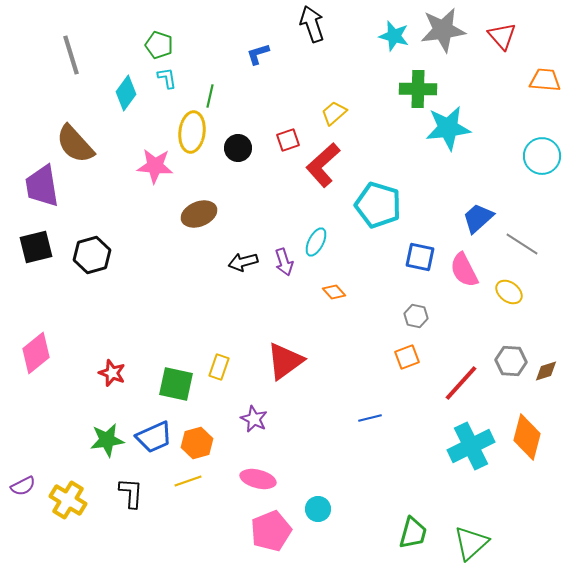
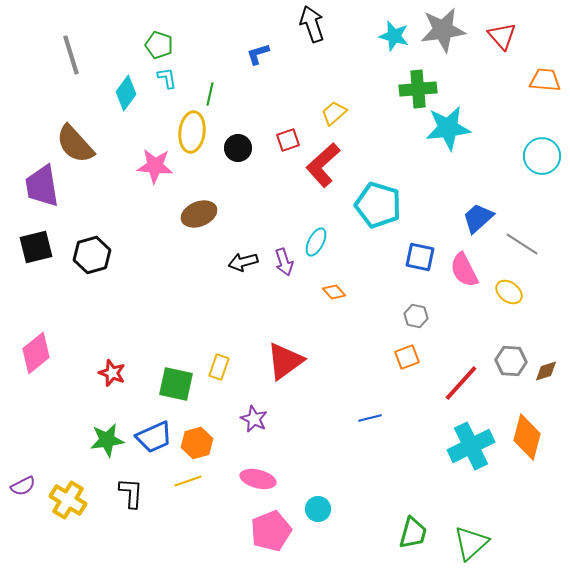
green cross at (418, 89): rotated 6 degrees counterclockwise
green line at (210, 96): moved 2 px up
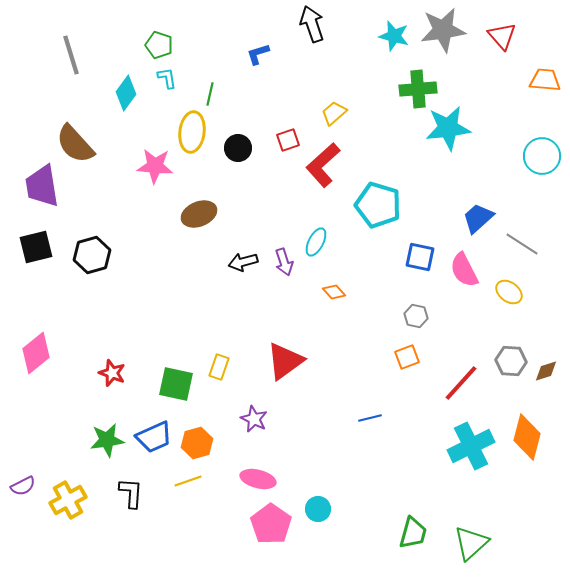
yellow cross at (68, 500): rotated 30 degrees clockwise
pink pentagon at (271, 531): moved 7 px up; rotated 15 degrees counterclockwise
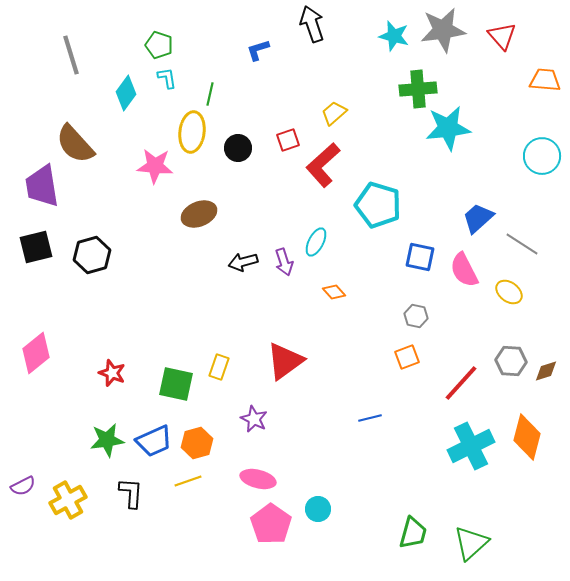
blue L-shape at (258, 54): moved 4 px up
blue trapezoid at (154, 437): moved 4 px down
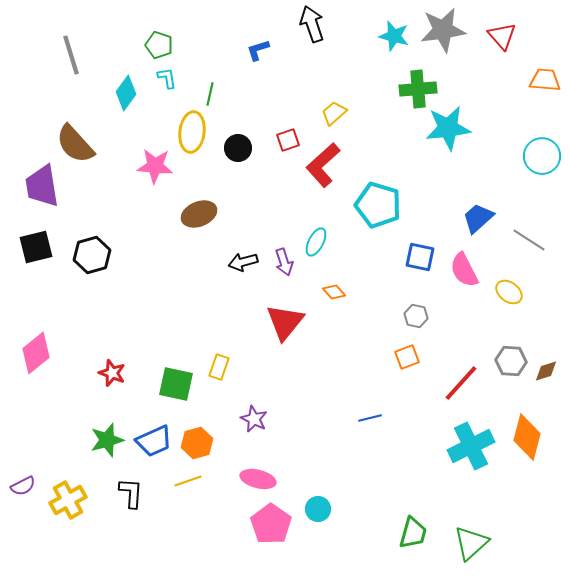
gray line at (522, 244): moved 7 px right, 4 px up
red triangle at (285, 361): moved 39 px up; rotated 15 degrees counterclockwise
green star at (107, 440): rotated 8 degrees counterclockwise
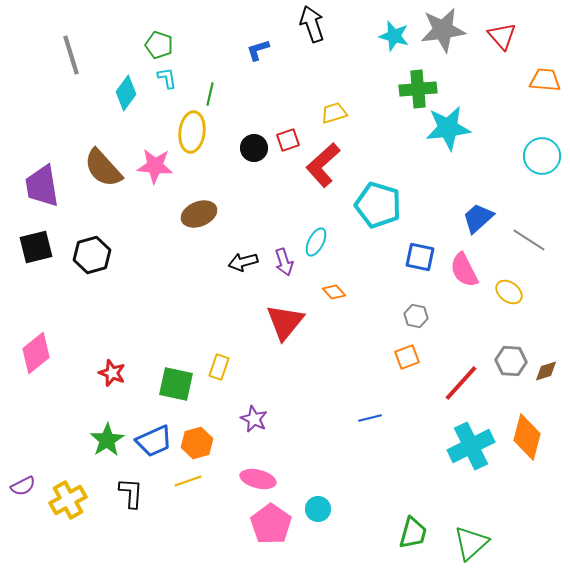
yellow trapezoid at (334, 113): rotated 24 degrees clockwise
brown semicircle at (75, 144): moved 28 px right, 24 px down
black circle at (238, 148): moved 16 px right
green star at (107, 440): rotated 16 degrees counterclockwise
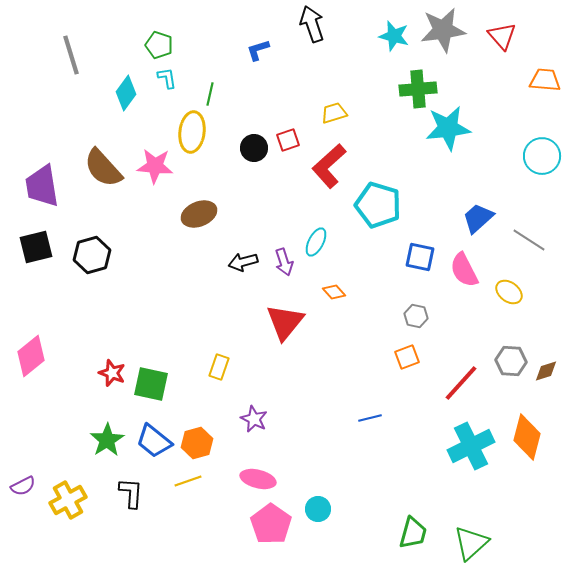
red L-shape at (323, 165): moved 6 px right, 1 px down
pink diamond at (36, 353): moved 5 px left, 3 px down
green square at (176, 384): moved 25 px left
blue trapezoid at (154, 441): rotated 63 degrees clockwise
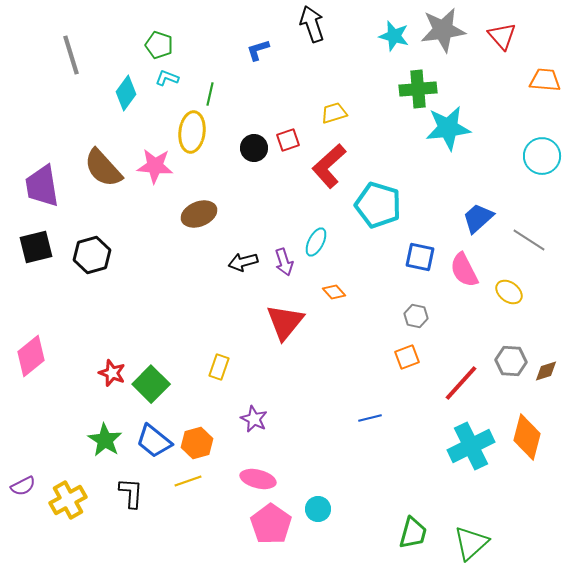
cyan L-shape at (167, 78): rotated 60 degrees counterclockwise
green square at (151, 384): rotated 33 degrees clockwise
green star at (107, 440): moved 2 px left; rotated 8 degrees counterclockwise
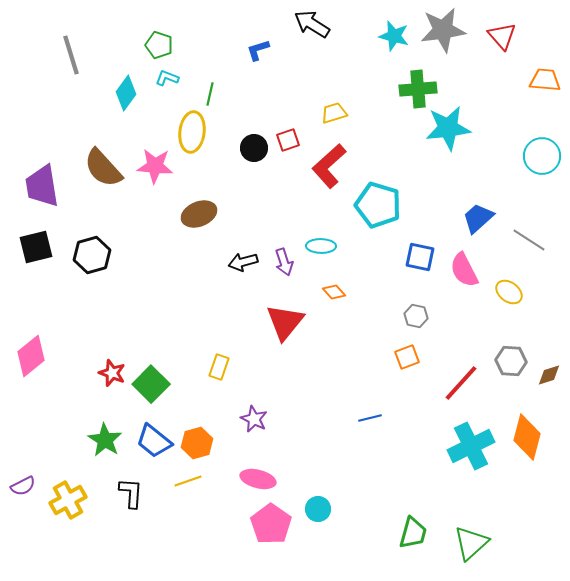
black arrow at (312, 24): rotated 39 degrees counterclockwise
cyan ellipse at (316, 242): moved 5 px right, 4 px down; rotated 64 degrees clockwise
brown diamond at (546, 371): moved 3 px right, 4 px down
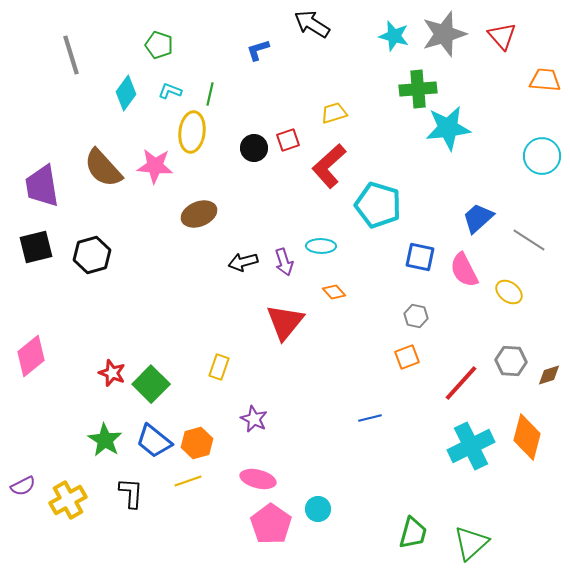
gray star at (443, 30): moved 1 px right, 4 px down; rotated 9 degrees counterclockwise
cyan L-shape at (167, 78): moved 3 px right, 13 px down
